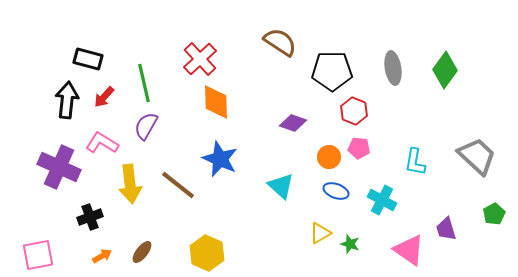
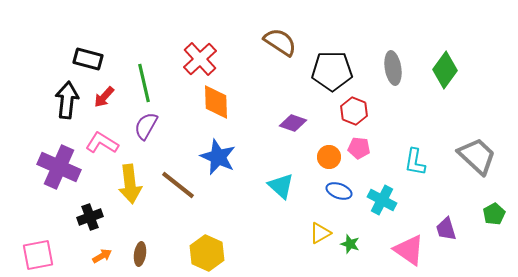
blue star: moved 2 px left, 2 px up
blue ellipse: moved 3 px right
brown ellipse: moved 2 px left, 2 px down; rotated 30 degrees counterclockwise
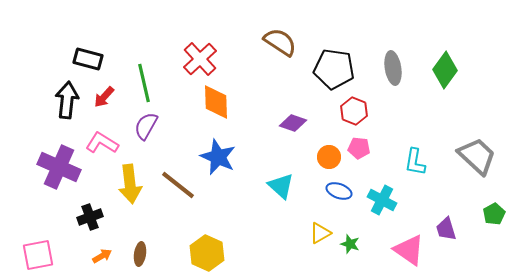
black pentagon: moved 2 px right, 2 px up; rotated 9 degrees clockwise
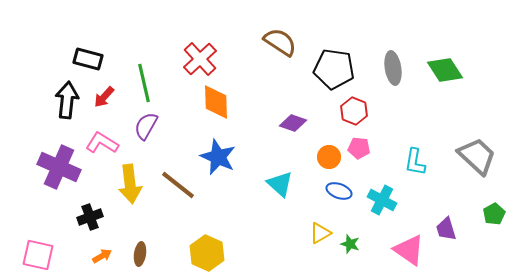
green diamond: rotated 69 degrees counterclockwise
cyan triangle: moved 1 px left, 2 px up
pink square: rotated 24 degrees clockwise
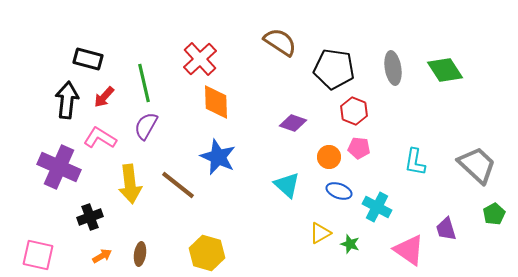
pink L-shape: moved 2 px left, 5 px up
gray trapezoid: moved 9 px down
cyan triangle: moved 7 px right, 1 px down
cyan cross: moved 5 px left, 7 px down
yellow hexagon: rotated 8 degrees counterclockwise
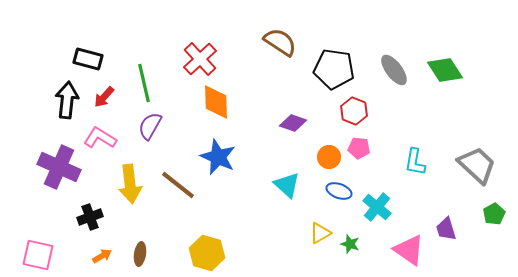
gray ellipse: moved 1 px right, 2 px down; rotated 28 degrees counterclockwise
purple semicircle: moved 4 px right
cyan cross: rotated 12 degrees clockwise
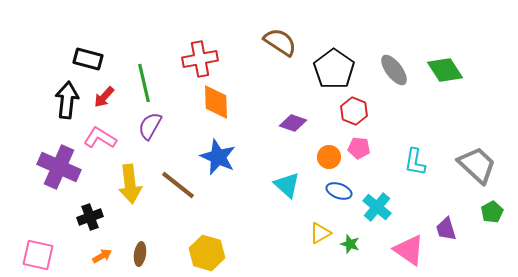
red cross: rotated 32 degrees clockwise
black pentagon: rotated 27 degrees clockwise
green pentagon: moved 2 px left, 2 px up
